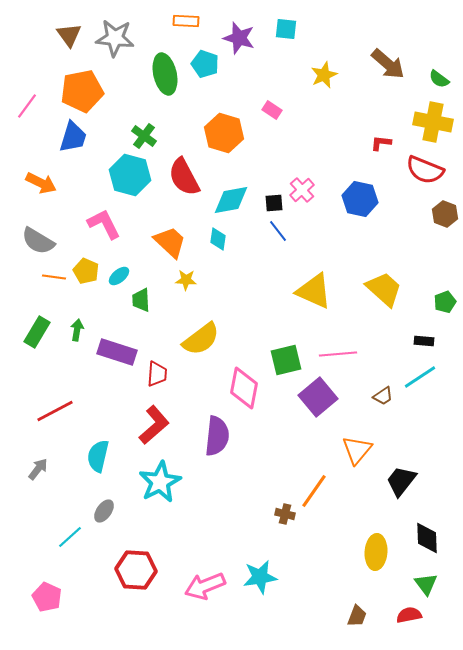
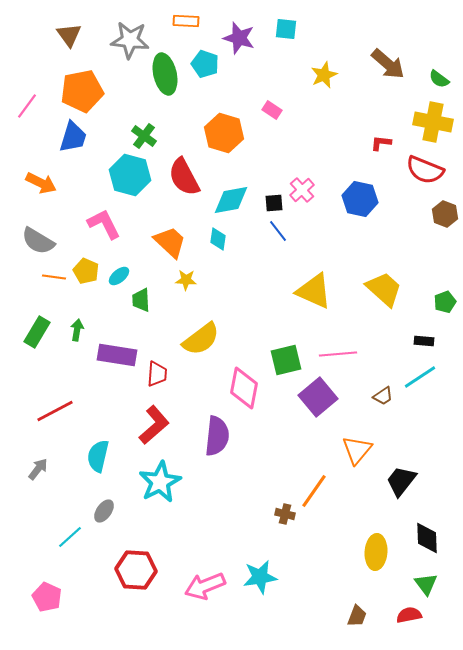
gray star at (115, 38): moved 15 px right, 2 px down
purple rectangle at (117, 352): moved 3 px down; rotated 9 degrees counterclockwise
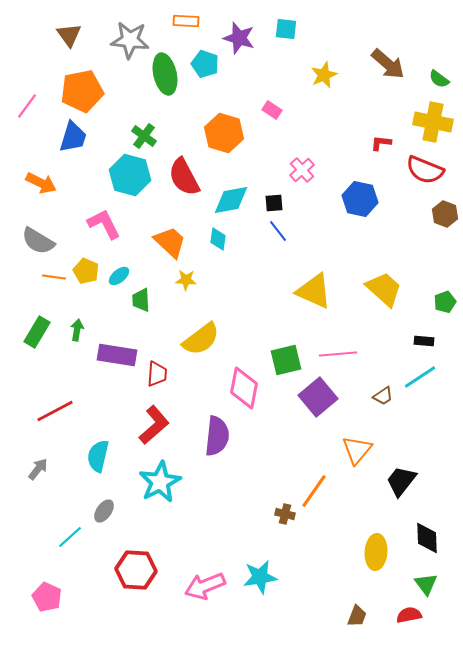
pink cross at (302, 190): moved 20 px up
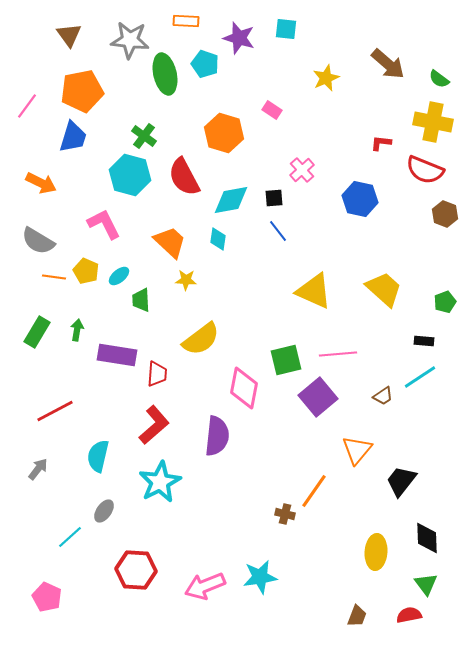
yellow star at (324, 75): moved 2 px right, 3 px down
black square at (274, 203): moved 5 px up
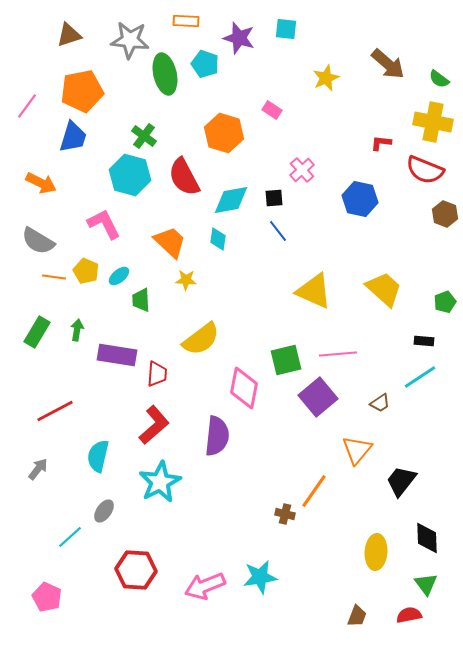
brown triangle at (69, 35): rotated 48 degrees clockwise
brown trapezoid at (383, 396): moved 3 px left, 7 px down
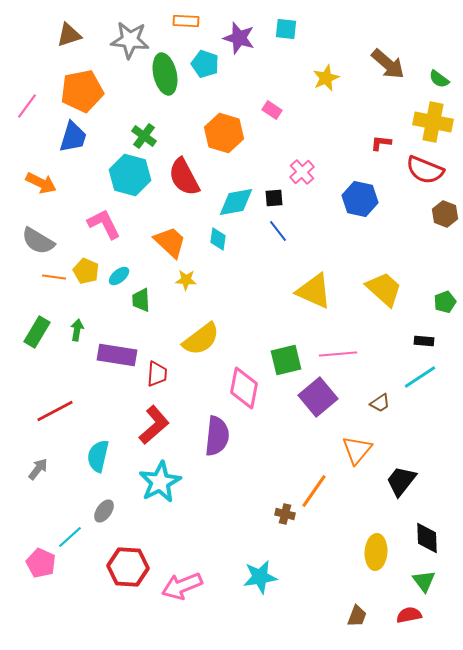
pink cross at (302, 170): moved 2 px down
cyan diamond at (231, 200): moved 5 px right, 2 px down
red hexagon at (136, 570): moved 8 px left, 3 px up
green triangle at (426, 584): moved 2 px left, 3 px up
pink arrow at (205, 586): moved 23 px left
pink pentagon at (47, 597): moved 6 px left, 34 px up
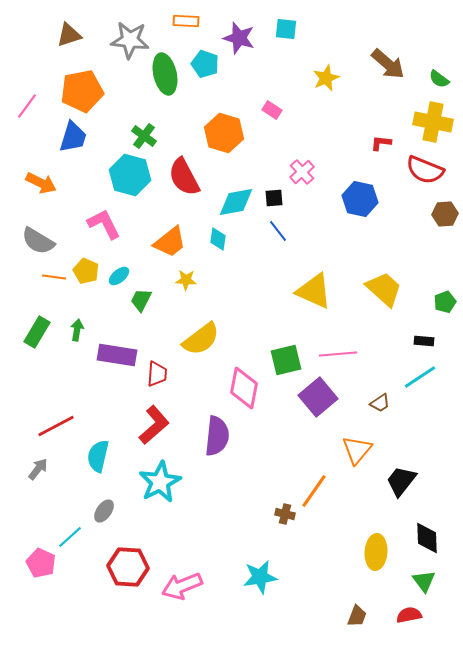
brown hexagon at (445, 214): rotated 25 degrees counterclockwise
orange trapezoid at (170, 242): rotated 99 degrees clockwise
green trapezoid at (141, 300): rotated 30 degrees clockwise
red line at (55, 411): moved 1 px right, 15 px down
